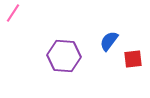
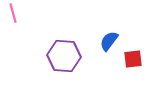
pink line: rotated 48 degrees counterclockwise
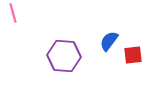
red square: moved 4 px up
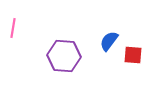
pink line: moved 15 px down; rotated 24 degrees clockwise
red square: rotated 12 degrees clockwise
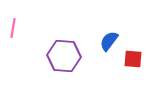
red square: moved 4 px down
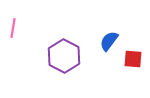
purple hexagon: rotated 24 degrees clockwise
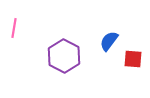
pink line: moved 1 px right
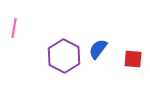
blue semicircle: moved 11 px left, 8 px down
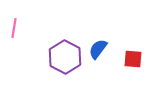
purple hexagon: moved 1 px right, 1 px down
